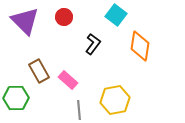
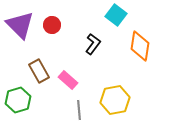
red circle: moved 12 px left, 8 px down
purple triangle: moved 5 px left, 4 px down
green hexagon: moved 2 px right, 2 px down; rotated 15 degrees counterclockwise
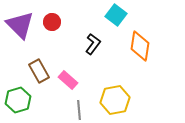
red circle: moved 3 px up
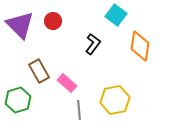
red circle: moved 1 px right, 1 px up
pink rectangle: moved 1 px left, 3 px down
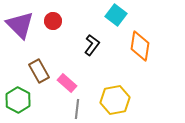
black L-shape: moved 1 px left, 1 px down
green hexagon: rotated 15 degrees counterclockwise
gray line: moved 2 px left, 1 px up; rotated 12 degrees clockwise
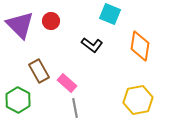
cyan square: moved 6 px left, 1 px up; rotated 15 degrees counterclockwise
red circle: moved 2 px left
black L-shape: rotated 90 degrees clockwise
yellow hexagon: moved 23 px right
gray line: moved 2 px left, 1 px up; rotated 18 degrees counterclockwise
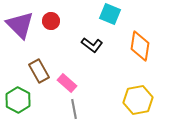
gray line: moved 1 px left, 1 px down
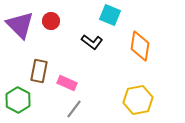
cyan square: moved 1 px down
black L-shape: moved 3 px up
brown rectangle: rotated 40 degrees clockwise
pink rectangle: rotated 18 degrees counterclockwise
gray line: rotated 48 degrees clockwise
